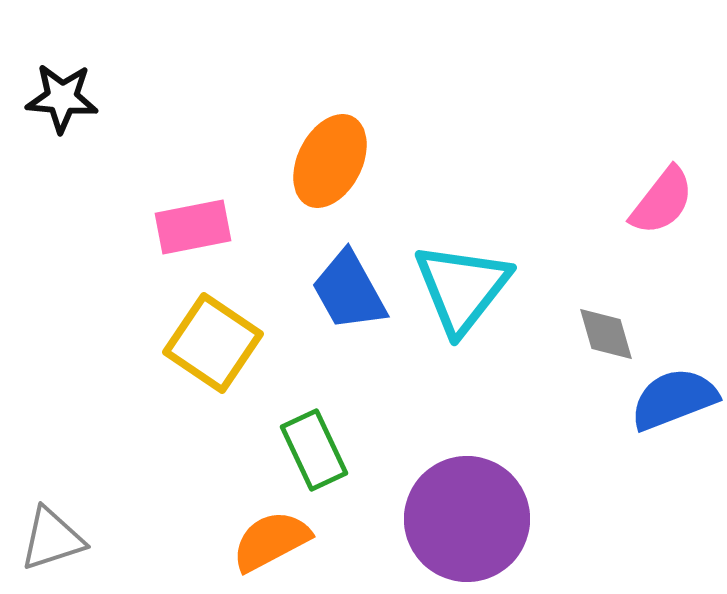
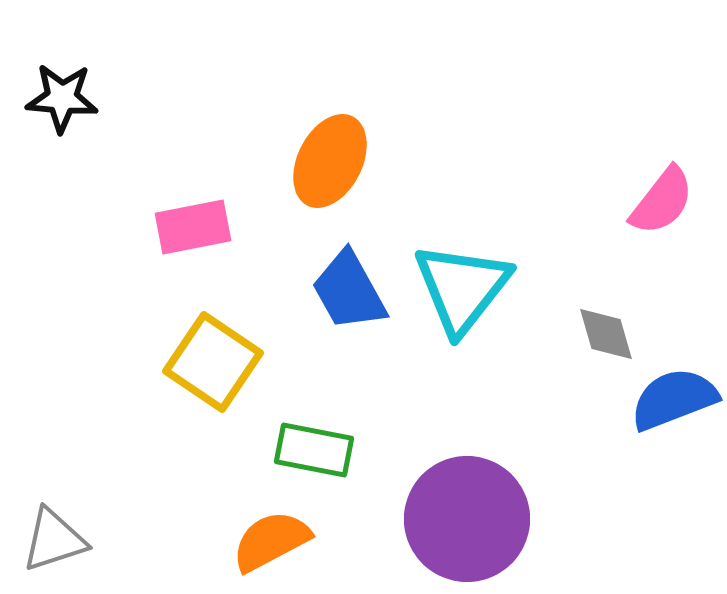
yellow square: moved 19 px down
green rectangle: rotated 54 degrees counterclockwise
gray triangle: moved 2 px right, 1 px down
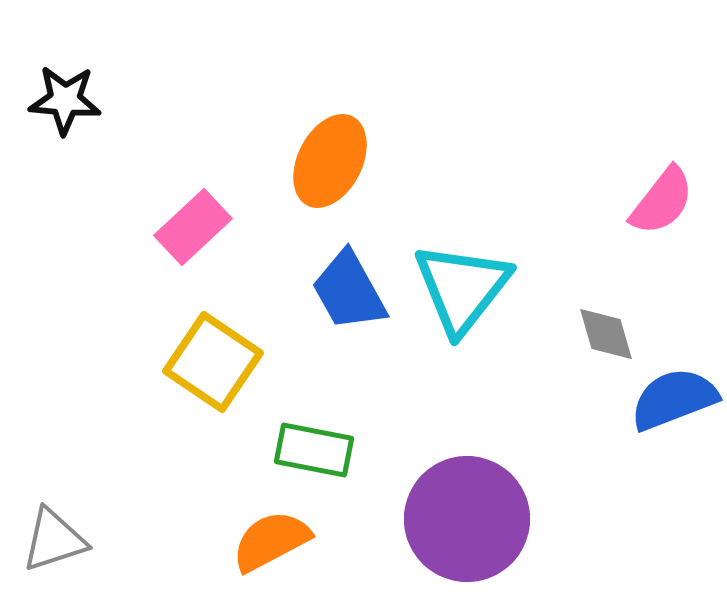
black star: moved 3 px right, 2 px down
pink rectangle: rotated 32 degrees counterclockwise
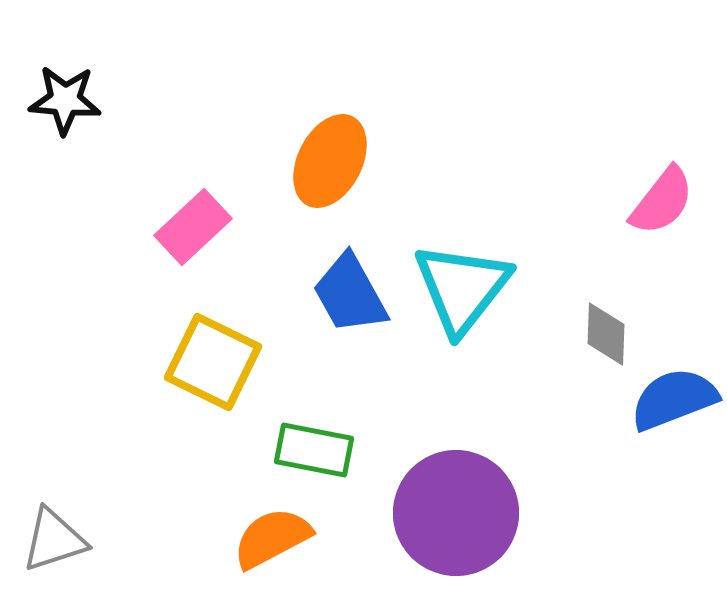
blue trapezoid: moved 1 px right, 3 px down
gray diamond: rotated 18 degrees clockwise
yellow square: rotated 8 degrees counterclockwise
purple circle: moved 11 px left, 6 px up
orange semicircle: moved 1 px right, 3 px up
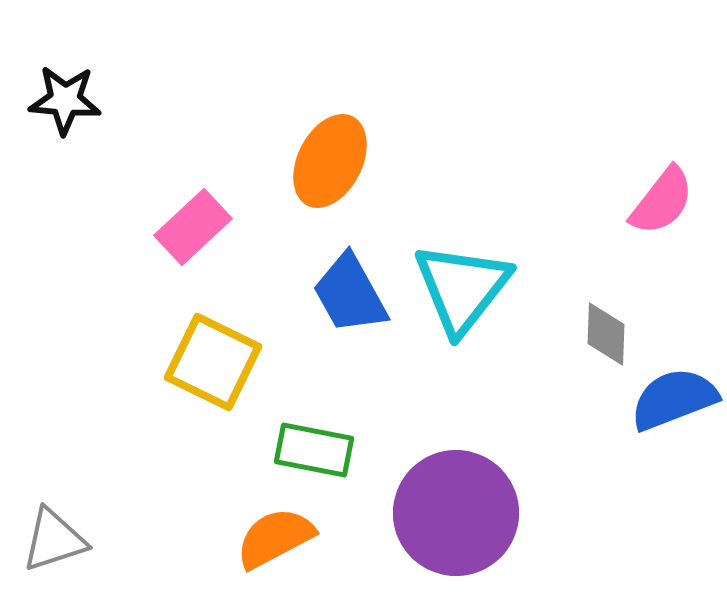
orange semicircle: moved 3 px right
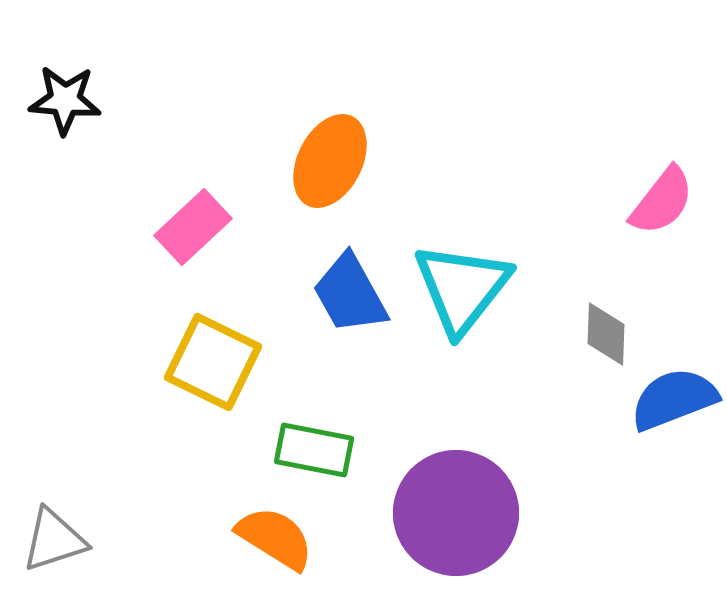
orange semicircle: rotated 60 degrees clockwise
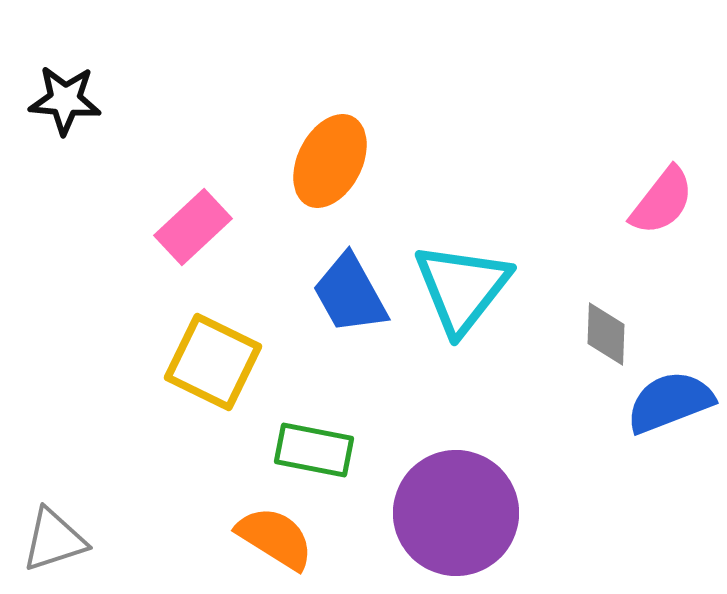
blue semicircle: moved 4 px left, 3 px down
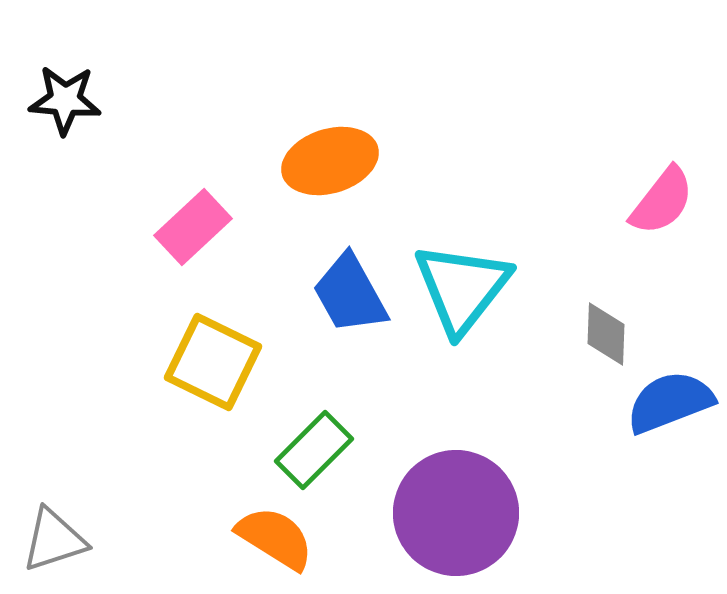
orange ellipse: rotated 46 degrees clockwise
green rectangle: rotated 56 degrees counterclockwise
